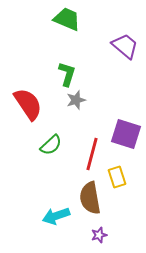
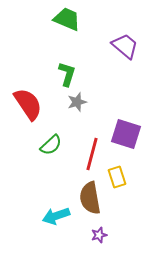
gray star: moved 1 px right, 2 px down
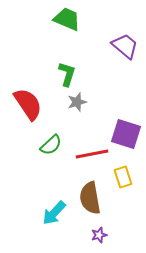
red line: rotated 64 degrees clockwise
yellow rectangle: moved 6 px right
cyan arrow: moved 2 px left, 3 px up; rotated 28 degrees counterclockwise
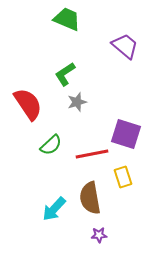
green L-shape: moved 2 px left; rotated 140 degrees counterclockwise
cyan arrow: moved 4 px up
purple star: rotated 14 degrees clockwise
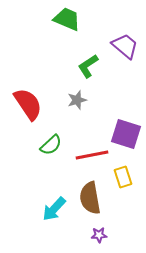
green L-shape: moved 23 px right, 8 px up
gray star: moved 2 px up
red line: moved 1 px down
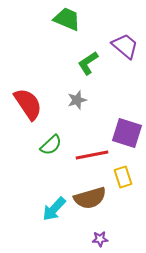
green L-shape: moved 3 px up
purple square: moved 1 px right, 1 px up
brown semicircle: rotated 96 degrees counterclockwise
purple star: moved 1 px right, 4 px down
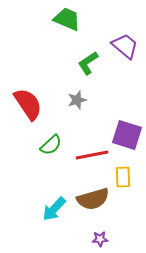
purple square: moved 2 px down
yellow rectangle: rotated 15 degrees clockwise
brown semicircle: moved 3 px right, 1 px down
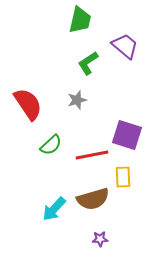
green trapezoid: moved 13 px right, 1 px down; rotated 80 degrees clockwise
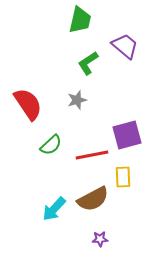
purple square: rotated 32 degrees counterclockwise
brown semicircle: rotated 12 degrees counterclockwise
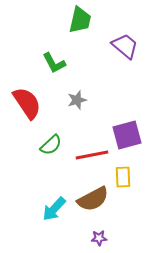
green L-shape: moved 34 px left; rotated 85 degrees counterclockwise
red semicircle: moved 1 px left, 1 px up
purple star: moved 1 px left, 1 px up
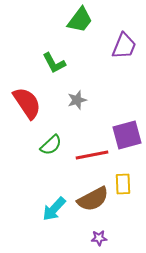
green trapezoid: rotated 24 degrees clockwise
purple trapezoid: moved 1 px left; rotated 72 degrees clockwise
yellow rectangle: moved 7 px down
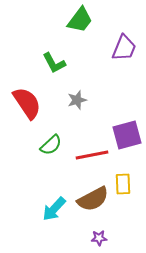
purple trapezoid: moved 2 px down
